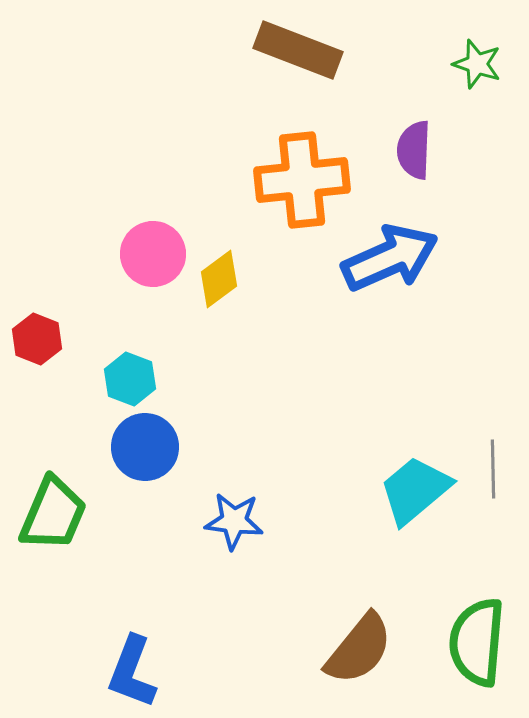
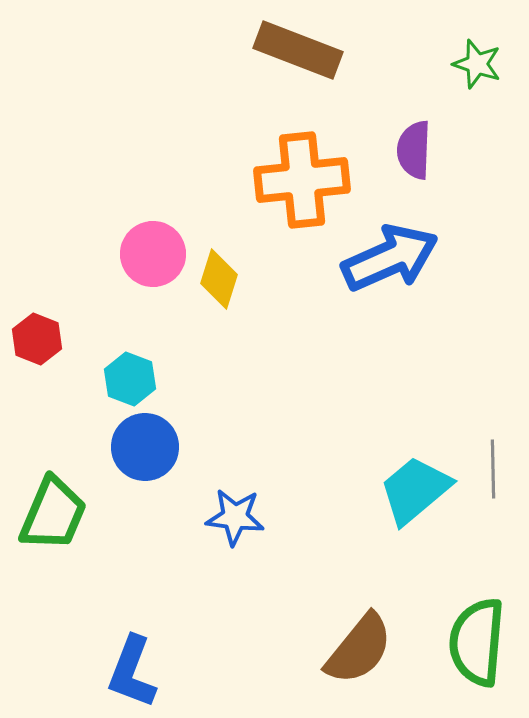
yellow diamond: rotated 36 degrees counterclockwise
blue star: moved 1 px right, 4 px up
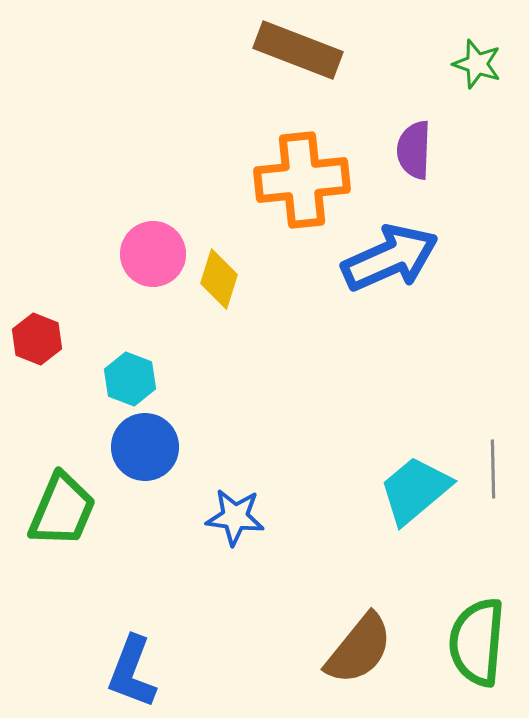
green trapezoid: moved 9 px right, 4 px up
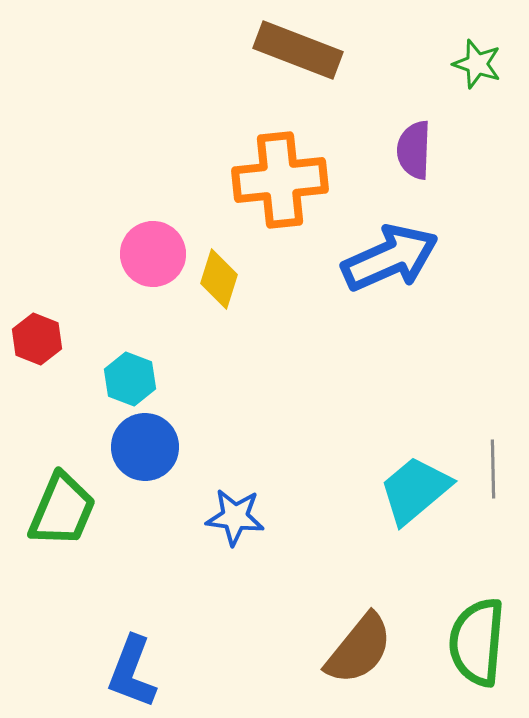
orange cross: moved 22 px left
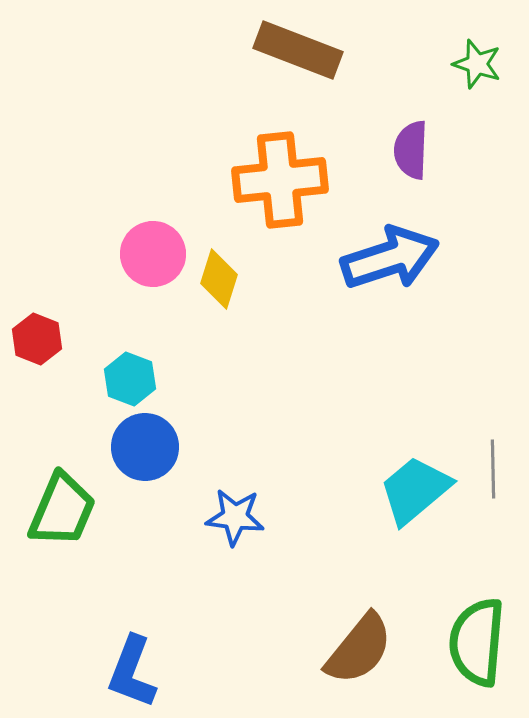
purple semicircle: moved 3 px left
blue arrow: rotated 6 degrees clockwise
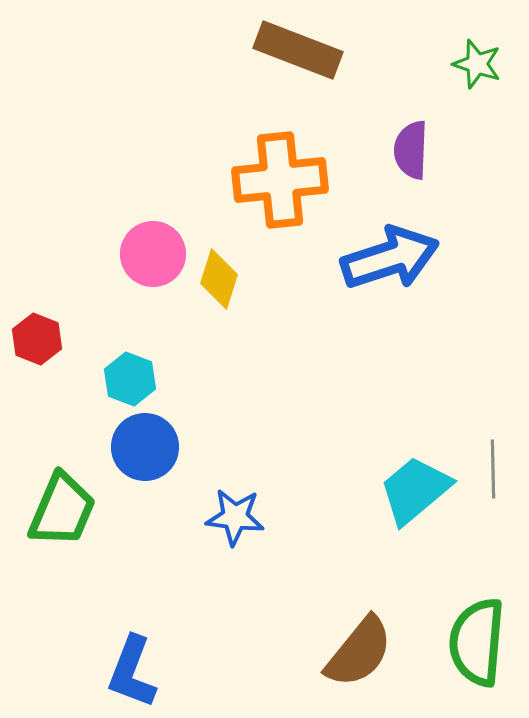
brown semicircle: moved 3 px down
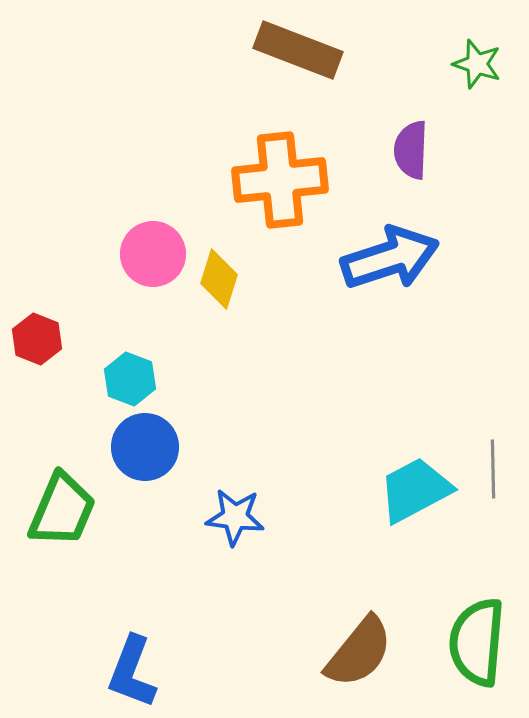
cyan trapezoid: rotated 12 degrees clockwise
